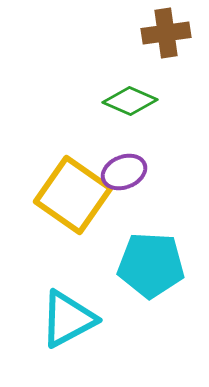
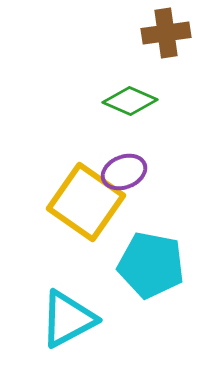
yellow square: moved 13 px right, 7 px down
cyan pentagon: rotated 8 degrees clockwise
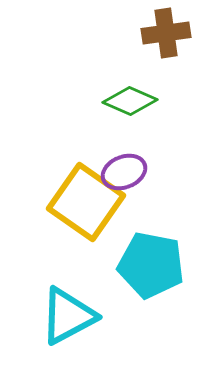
cyan triangle: moved 3 px up
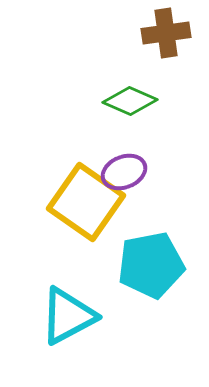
cyan pentagon: rotated 22 degrees counterclockwise
